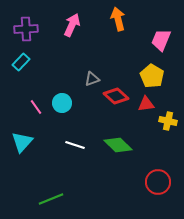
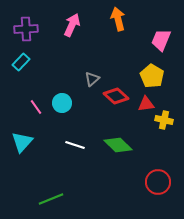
gray triangle: rotated 21 degrees counterclockwise
yellow cross: moved 4 px left, 1 px up
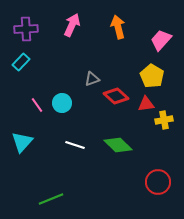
orange arrow: moved 8 px down
pink trapezoid: rotated 20 degrees clockwise
gray triangle: rotated 21 degrees clockwise
pink line: moved 1 px right, 2 px up
yellow cross: rotated 24 degrees counterclockwise
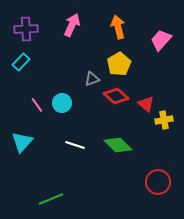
yellow pentagon: moved 33 px left, 12 px up; rotated 10 degrees clockwise
red triangle: rotated 48 degrees clockwise
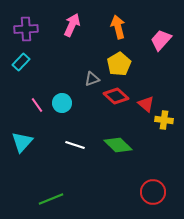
yellow cross: rotated 18 degrees clockwise
red circle: moved 5 px left, 10 px down
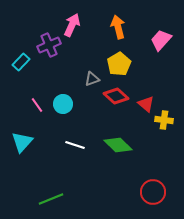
purple cross: moved 23 px right, 16 px down; rotated 20 degrees counterclockwise
cyan circle: moved 1 px right, 1 px down
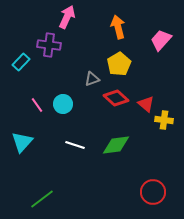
pink arrow: moved 5 px left, 8 px up
purple cross: rotated 30 degrees clockwise
red diamond: moved 2 px down
green diamond: moved 2 px left; rotated 52 degrees counterclockwise
green line: moved 9 px left; rotated 15 degrees counterclockwise
